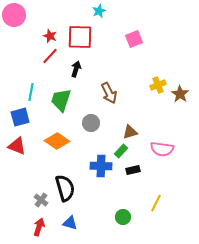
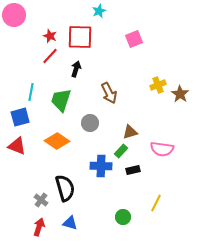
gray circle: moved 1 px left
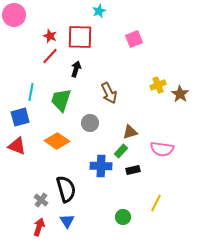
black semicircle: moved 1 px right, 1 px down
blue triangle: moved 3 px left, 2 px up; rotated 42 degrees clockwise
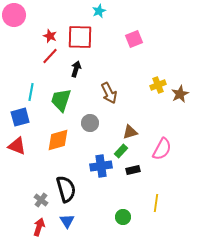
brown star: rotated 12 degrees clockwise
orange diamond: moved 1 px right, 1 px up; rotated 50 degrees counterclockwise
pink semicircle: rotated 70 degrees counterclockwise
blue cross: rotated 10 degrees counterclockwise
yellow line: rotated 18 degrees counterclockwise
